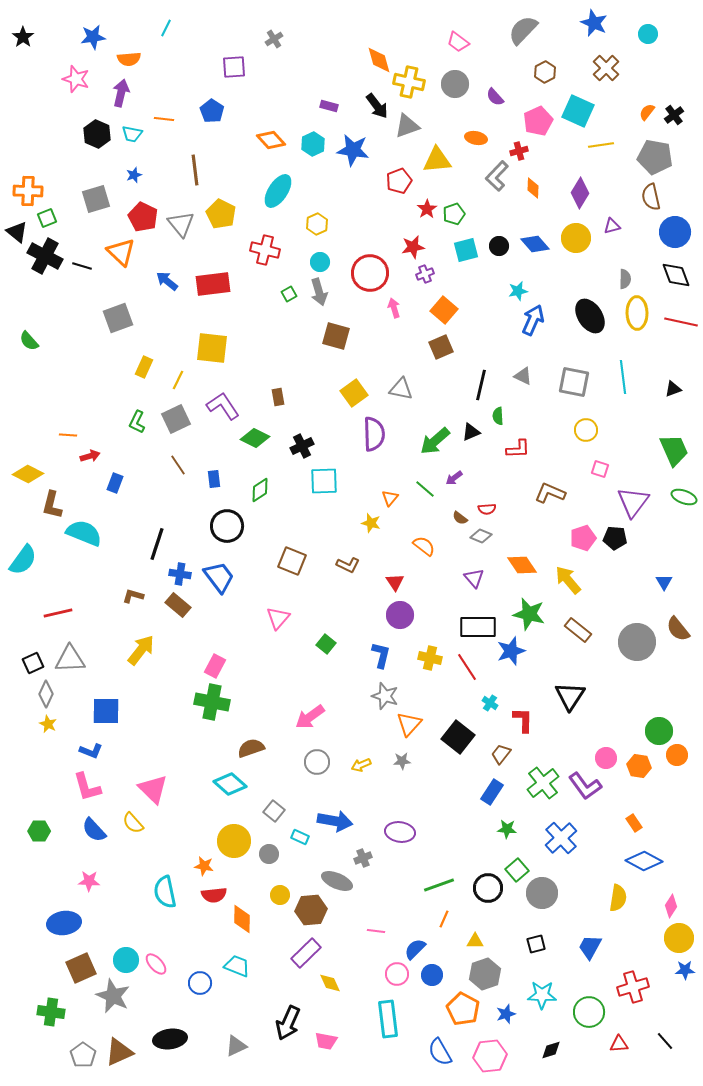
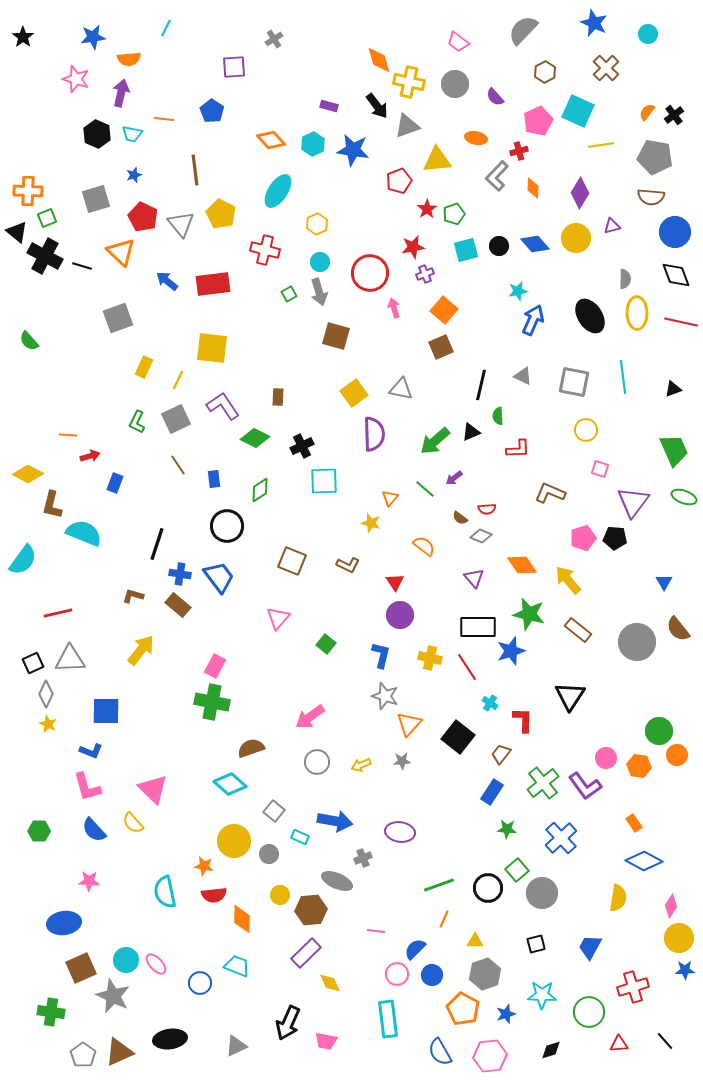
brown semicircle at (651, 197): rotated 72 degrees counterclockwise
brown rectangle at (278, 397): rotated 12 degrees clockwise
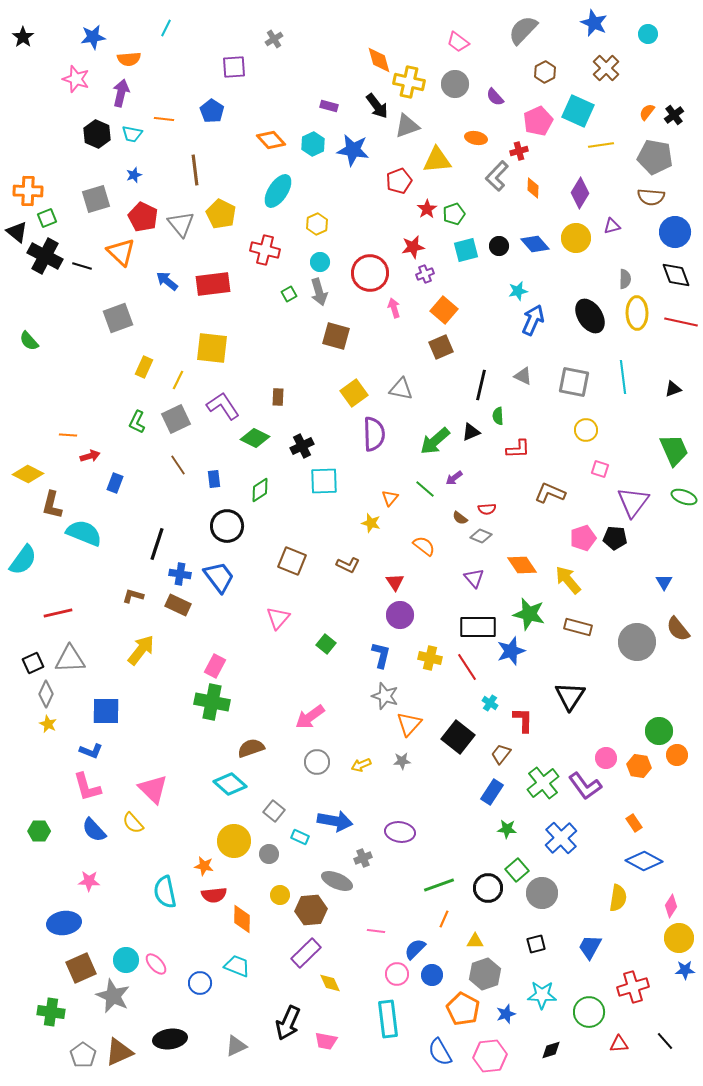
brown rectangle at (178, 605): rotated 15 degrees counterclockwise
brown rectangle at (578, 630): moved 3 px up; rotated 24 degrees counterclockwise
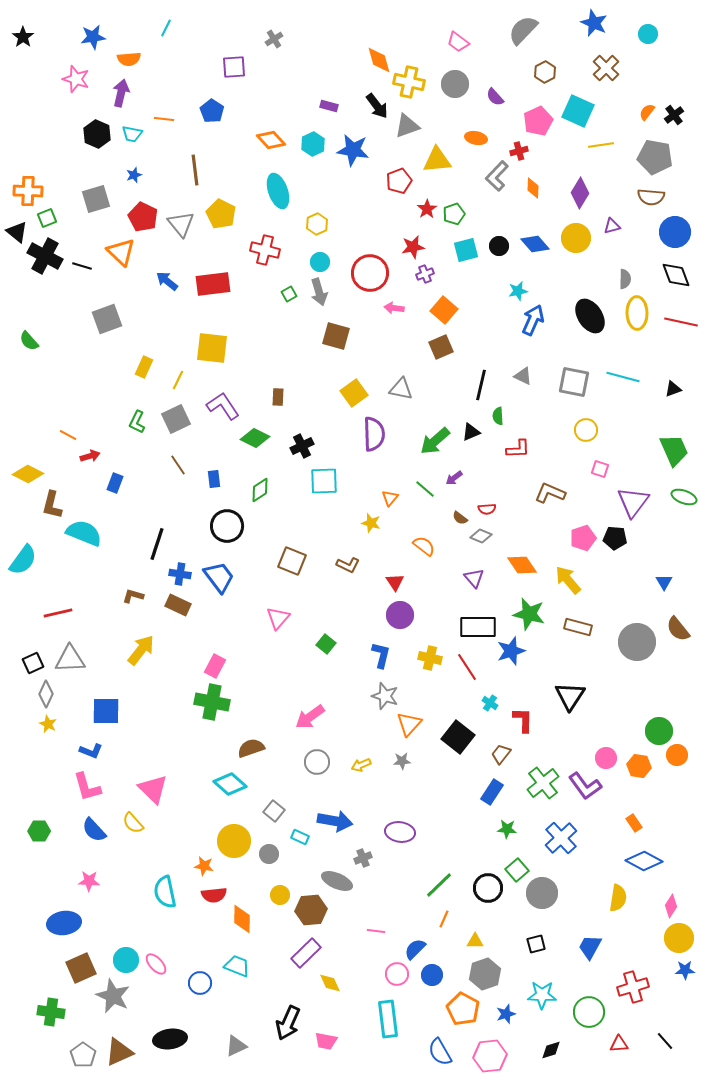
cyan ellipse at (278, 191): rotated 52 degrees counterclockwise
pink arrow at (394, 308): rotated 66 degrees counterclockwise
gray square at (118, 318): moved 11 px left, 1 px down
cyan line at (623, 377): rotated 68 degrees counterclockwise
orange line at (68, 435): rotated 24 degrees clockwise
green line at (439, 885): rotated 24 degrees counterclockwise
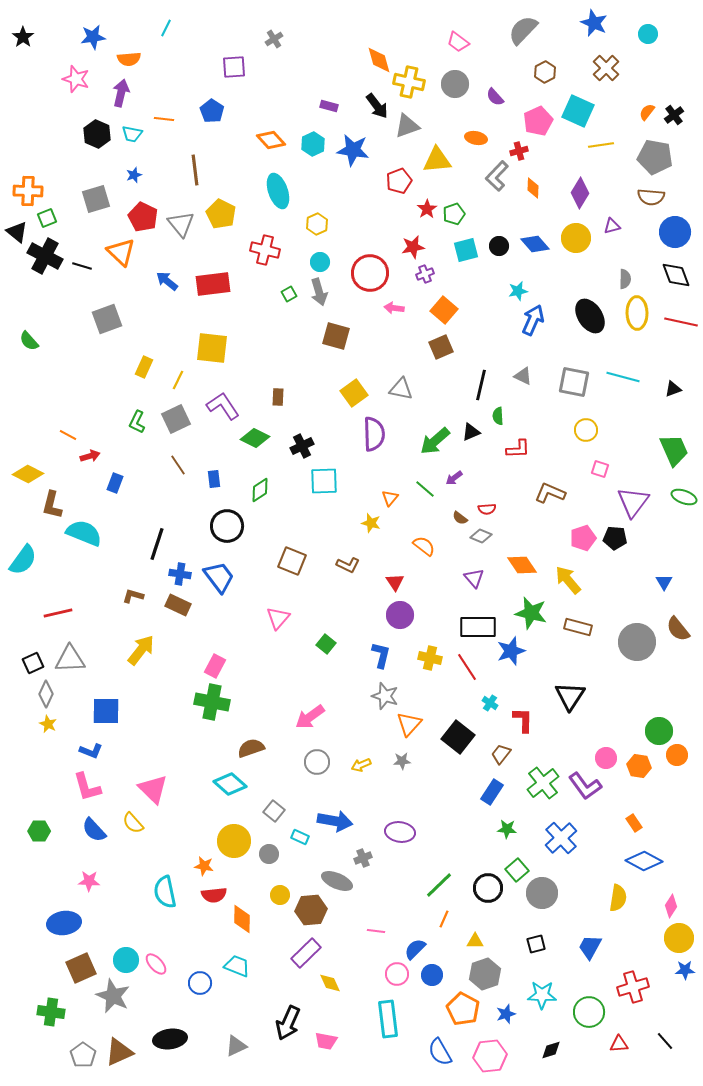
green star at (529, 614): moved 2 px right, 1 px up
